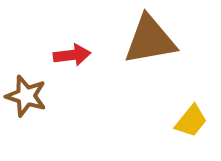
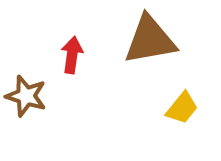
red arrow: rotated 75 degrees counterclockwise
yellow trapezoid: moved 9 px left, 13 px up
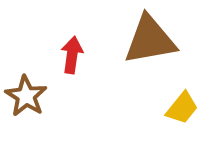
brown star: rotated 15 degrees clockwise
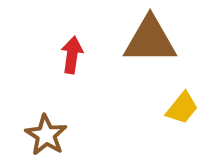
brown triangle: rotated 10 degrees clockwise
brown star: moved 20 px right, 39 px down
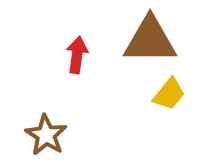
red arrow: moved 5 px right
yellow trapezoid: moved 13 px left, 14 px up
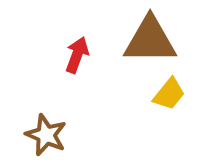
red arrow: rotated 12 degrees clockwise
brown star: rotated 9 degrees counterclockwise
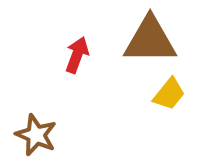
brown star: moved 10 px left
